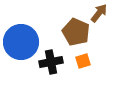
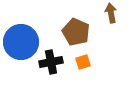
brown arrow: moved 12 px right; rotated 48 degrees counterclockwise
orange square: moved 1 px down
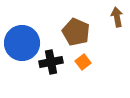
brown arrow: moved 6 px right, 4 px down
blue circle: moved 1 px right, 1 px down
orange square: rotated 21 degrees counterclockwise
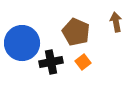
brown arrow: moved 1 px left, 5 px down
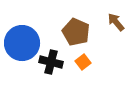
brown arrow: rotated 30 degrees counterclockwise
black cross: rotated 25 degrees clockwise
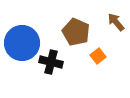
orange square: moved 15 px right, 6 px up
